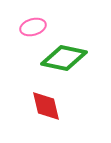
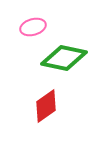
red diamond: rotated 68 degrees clockwise
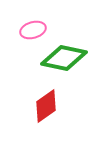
pink ellipse: moved 3 px down
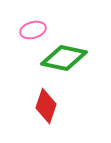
red diamond: rotated 36 degrees counterclockwise
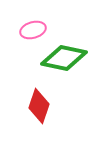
red diamond: moved 7 px left
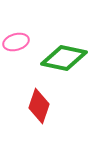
pink ellipse: moved 17 px left, 12 px down
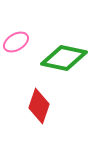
pink ellipse: rotated 15 degrees counterclockwise
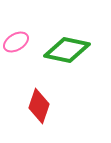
green diamond: moved 3 px right, 8 px up
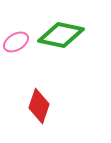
green diamond: moved 6 px left, 15 px up
